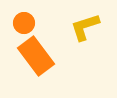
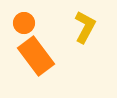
yellow L-shape: rotated 136 degrees clockwise
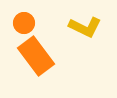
yellow L-shape: rotated 88 degrees clockwise
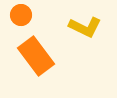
orange circle: moved 3 px left, 8 px up
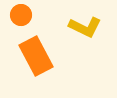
orange rectangle: rotated 9 degrees clockwise
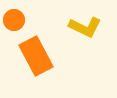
orange circle: moved 7 px left, 5 px down
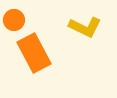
orange rectangle: moved 2 px left, 3 px up
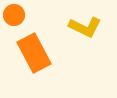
orange circle: moved 5 px up
